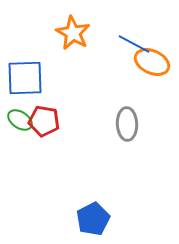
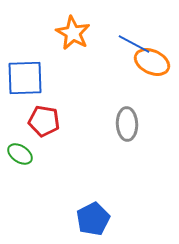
green ellipse: moved 34 px down
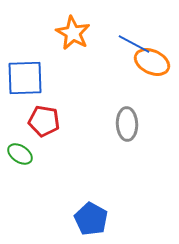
blue pentagon: moved 2 px left; rotated 16 degrees counterclockwise
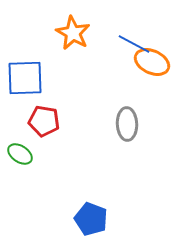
blue pentagon: rotated 8 degrees counterclockwise
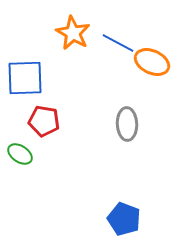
blue line: moved 16 px left, 1 px up
blue pentagon: moved 33 px right
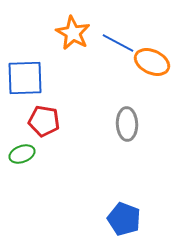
green ellipse: moved 2 px right; rotated 55 degrees counterclockwise
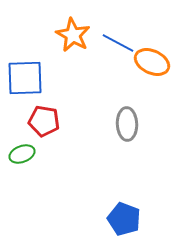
orange star: moved 2 px down
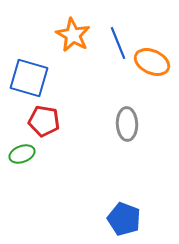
blue line: rotated 40 degrees clockwise
blue square: moved 4 px right; rotated 18 degrees clockwise
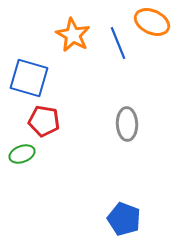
orange ellipse: moved 40 px up
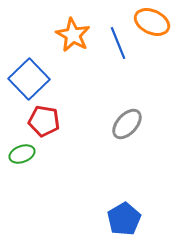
blue square: moved 1 px down; rotated 30 degrees clockwise
gray ellipse: rotated 44 degrees clockwise
blue pentagon: rotated 20 degrees clockwise
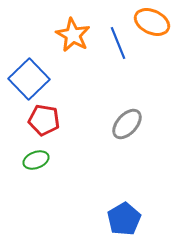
red pentagon: moved 1 px up
green ellipse: moved 14 px right, 6 px down
